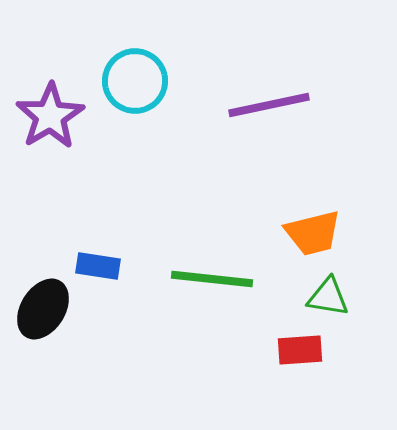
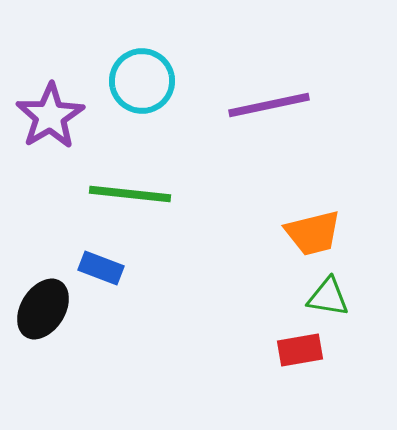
cyan circle: moved 7 px right
blue rectangle: moved 3 px right, 2 px down; rotated 12 degrees clockwise
green line: moved 82 px left, 85 px up
red rectangle: rotated 6 degrees counterclockwise
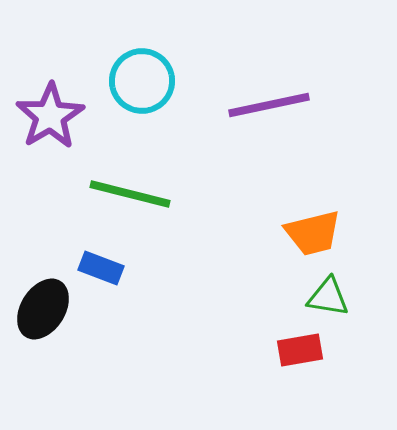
green line: rotated 8 degrees clockwise
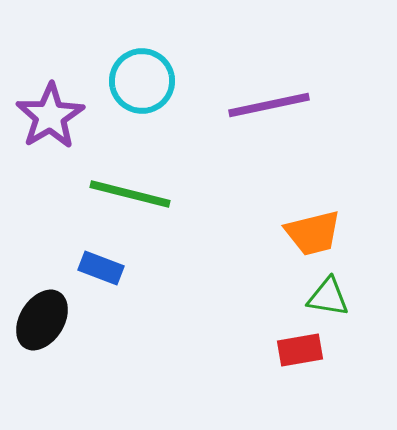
black ellipse: moved 1 px left, 11 px down
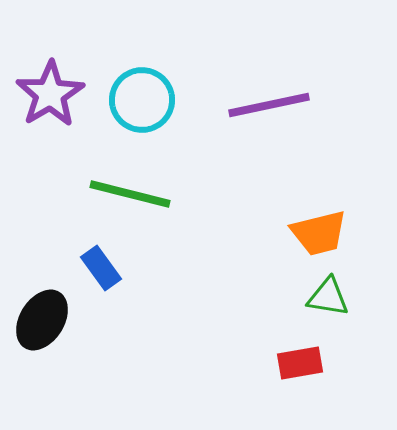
cyan circle: moved 19 px down
purple star: moved 22 px up
orange trapezoid: moved 6 px right
blue rectangle: rotated 33 degrees clockwise
red rectangle: moved 13 px down
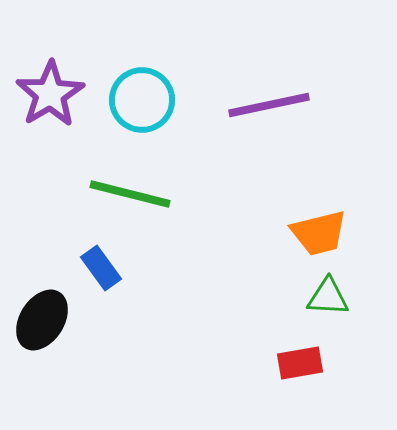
green triangle: rotated 6 degrees counterclockwise
